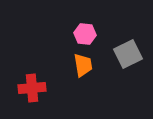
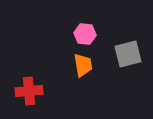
gray square: rotated 12 degrees clockwise
red cross: moved 3 px left, 3 px down
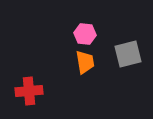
orange trapezoid: moved 2 px right, 3 px up
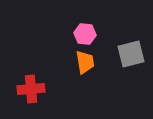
gray square: moved 3 px right
red cross: moved 2 px right, 2 px up
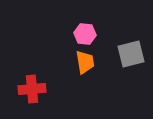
red cross: moved 1 px right
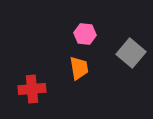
gray square: moved 1 px up; rotated 36 degrees counterclockwise
orange trapezoid: moved 6 px left, 6 px down
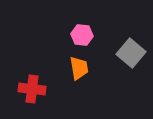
pink hexagon: moved 3 px left, 1 px down
red cross: rotated 12 degrees clockwise
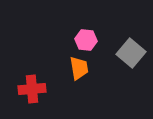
pink hexagon: moved 4 px right, 5 px down
red cross: rotated 12 degrees counterclockwise
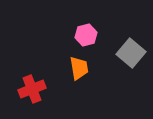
pink hexagon: moved 5 px up; rotated 20 degrees counterclockwise
red cross: rotated 16 degrees counterclockwise
